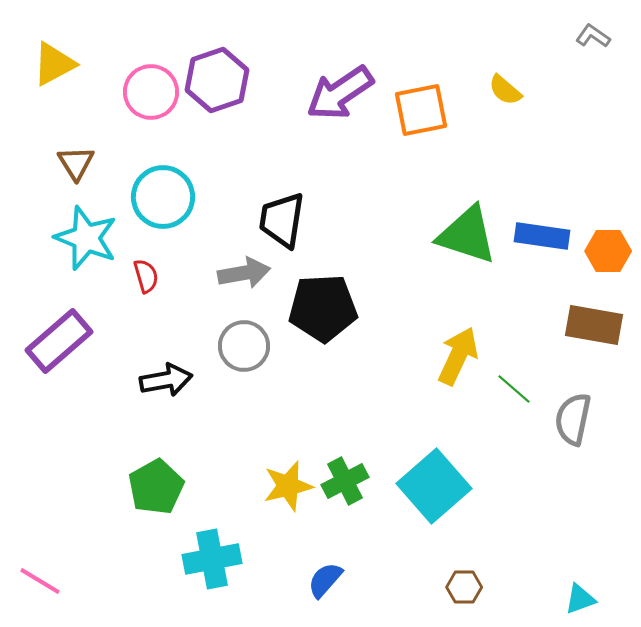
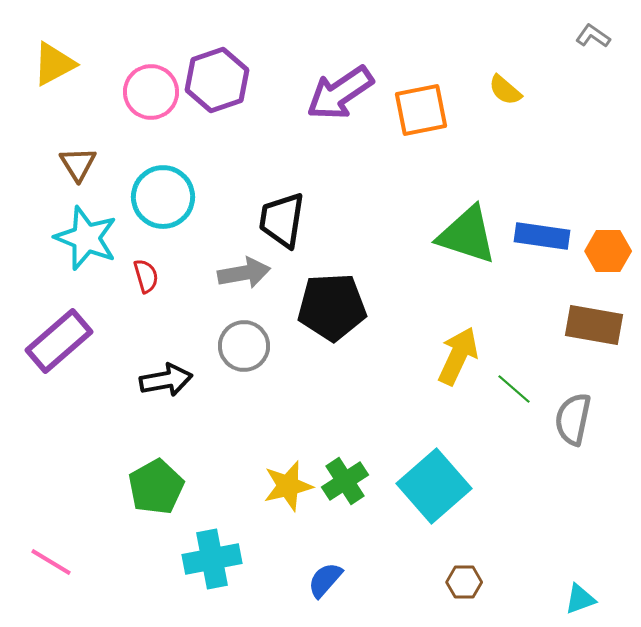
brown triangle: moved 2 px right, 1 px down
black pentagon: moved 9 px right, 1 px up
green cross: rotated 6 degrees counterclockwise
pink line: moved 11 px right, 19 px up
brown hexagon: moved 5 px up
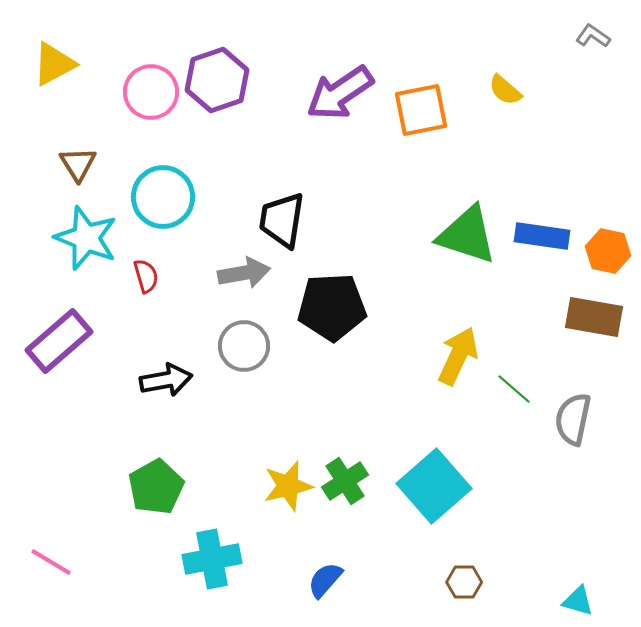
orange hexagon: rotated 12 degrees clockwise
brown rectangle: moved 8 px up
cyan triangle: moved 2 px left, 2 px down; rotated 36 degrees clockwise
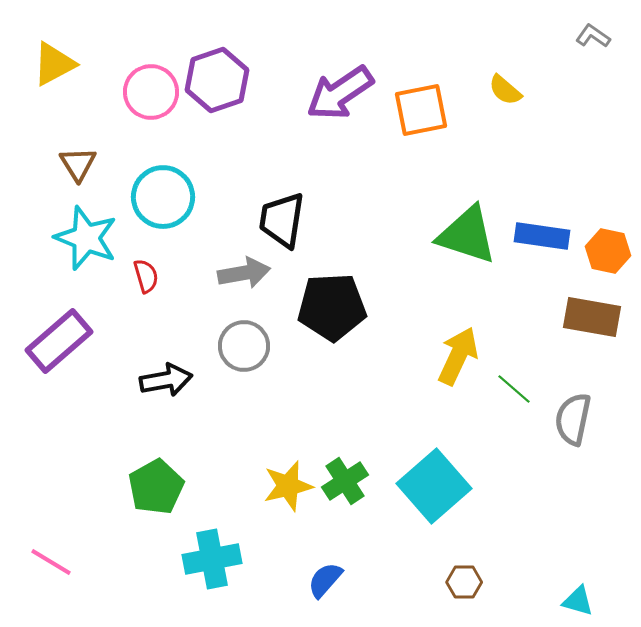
brown rectangle: moved 2 px left
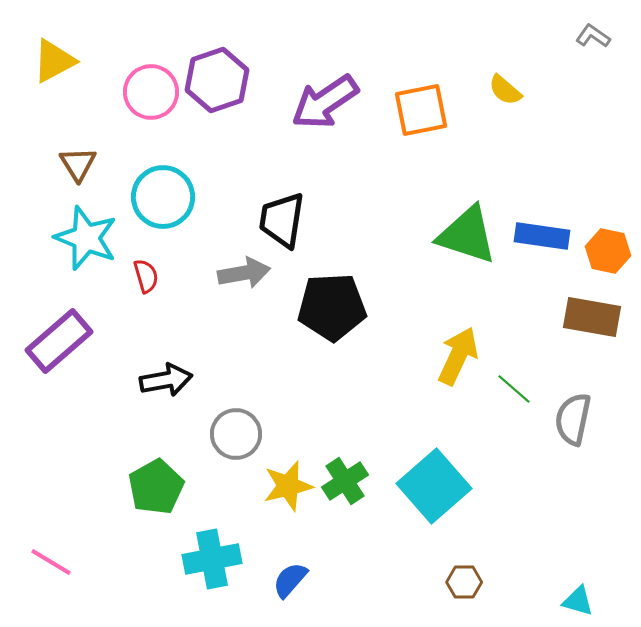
yellow triangle: moved 3 px up
purple arrow: moved 15 px left, 9 px down
gray circle: moved 8 px left, 88 px down
blue semicircle: moved 35 px left
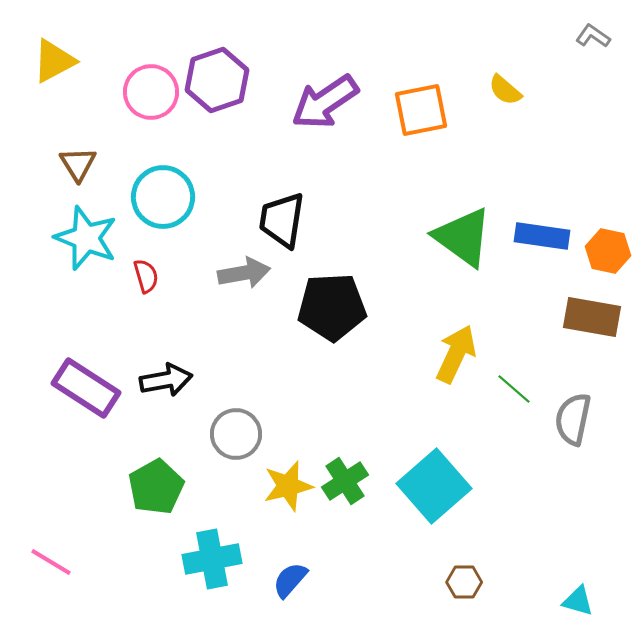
green triangle: moved 4 px left, 2 px down; rotated 18 degrees clockwise
purple rectangle: moved 27 px right, 47 px down; rotated 74 degrees clockwise
yellow arrow: moved 2 px left, 2 px up
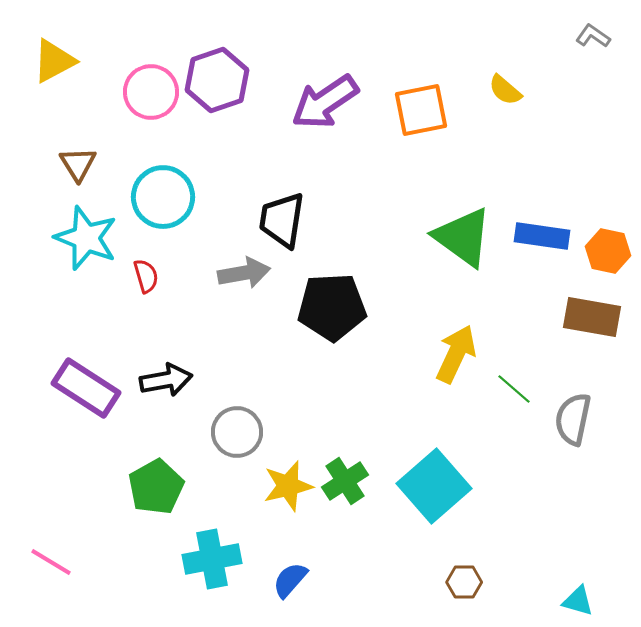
gray circle: moved 1 px right, 2 px up
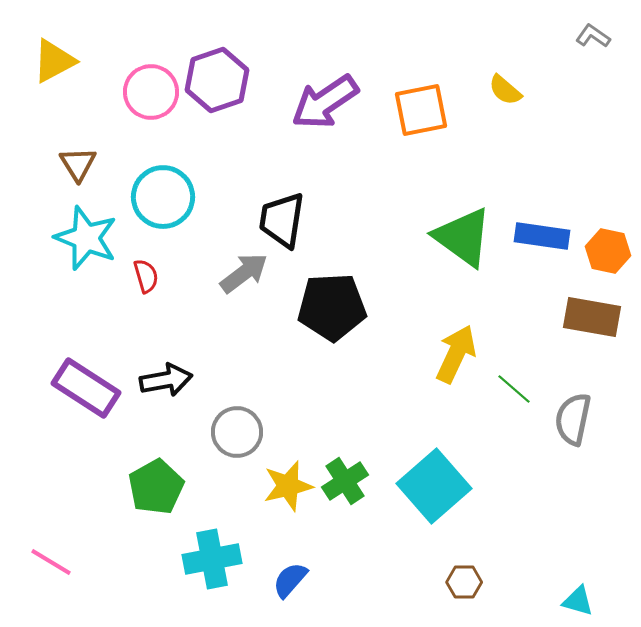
gray arrow: rotated 27 degrees counterclockwise
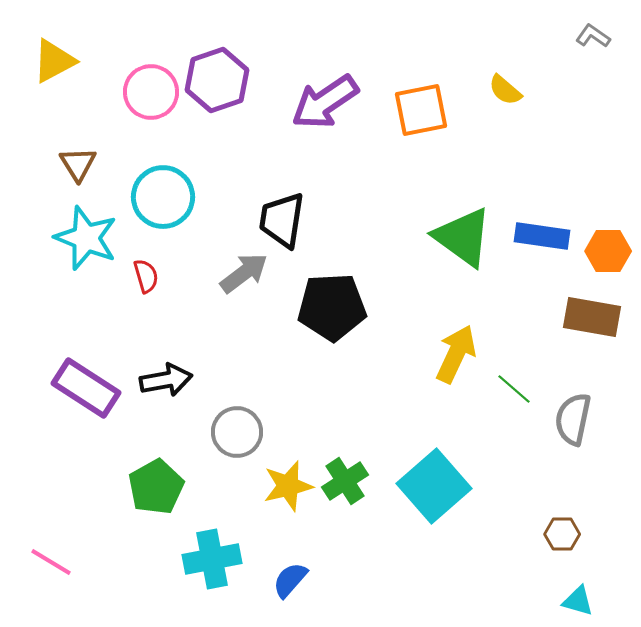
orange hexagon: rotated 12 degrees counterclockwise
brown hexagon: moved 98 px right, 48 px up
